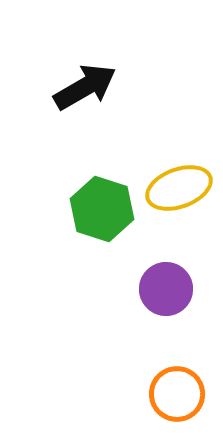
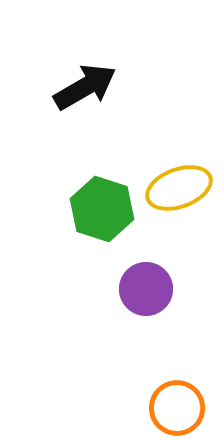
purple circle: moved 20 px left
orange circle: moved 14 px down
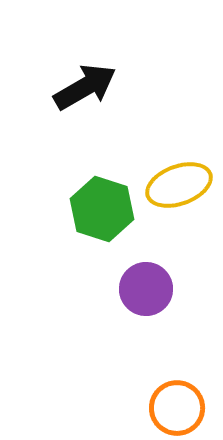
yellow ellipse: moved 3 px up
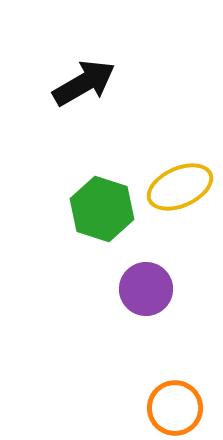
black arrow: moved 1 px left, 4 px up
yellow ellipse: moved 1 px right, 2 px down; rotated 4 degrees counterclockwise
orange circle: moved 2 px left
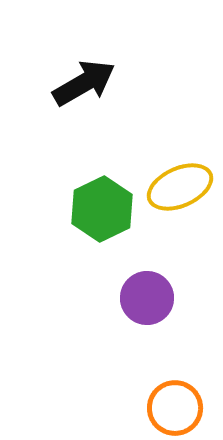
green hexagon: rotated 16 degrees clockwise
purple circle: moved 1 px right, 9 px down
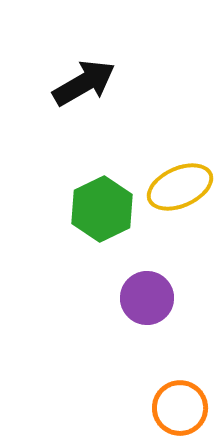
orange circle: moved 5 px right
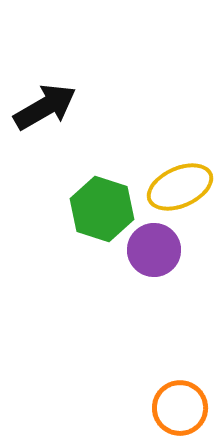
black arrow: moved 39 px left, 24 px down
green hexagon: rotated 16 degrees counterclockwise
purple circle: moved 7 px right, 48 px up
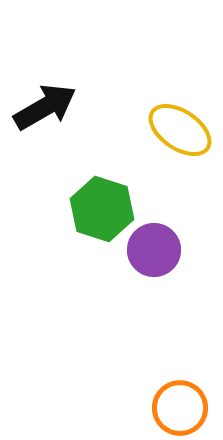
yellow ellipse: moved 57 px up; rotated 58 degrees clockwise
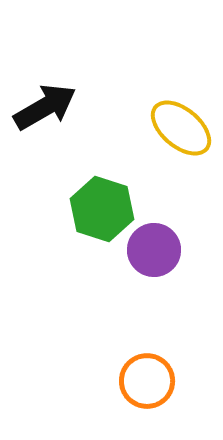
yellow ellipse: moved 1 px right, 2 px up; rotated 6 degrees clockwise
orange circle: moved 33 px left, 27 px up
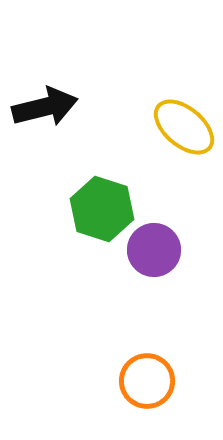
black arrow: rotated 16 degrees clockwise
yellow ellipse: moved 3 px right, 1 px up
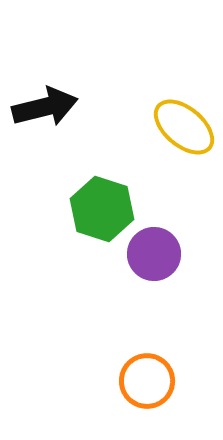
purple circle: moved 4 px down
